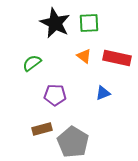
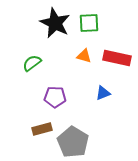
orange triangle: rotated 21 degrees counterclockwise
purple pentagon: moved 2 px down
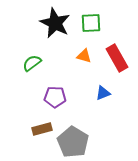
green square: moved 2 px right
red rectangle: rotated 48 degrees clockwise
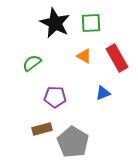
orange triangle: rotated 14 degrees clockwise
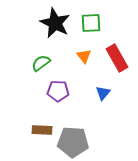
orange triangle: rotated 21 degrees clockwise
green semicircle: moved 9 px right
blue triangle: rotated 28 degrees counterclockwise
purple pentagon: moved 3 px right, 6 px up
brown rectangle: moved 1 px down; rotated 18 degrees clockwise
gray pentagon: rotated 28 degrees counterclockwise
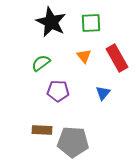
black star: moved 4 px left, 1 px up
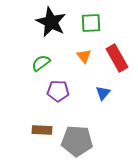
gray pentagon: moved 4 px right, 1 px up
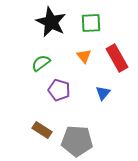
purple pentagon: moved 1 px right, 1 px up; rotated 15 degrees clockwise
brown rectangle: rotated 30 degrees clockwise
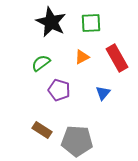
orange triangle: moved 2 px left, 1 px down; rotated 42 degrees clockwise
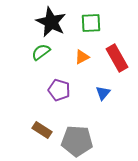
green semicircle: moved 11 px up
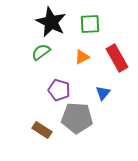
green square: moved 1 px left, 1 px down
gray pentagon: moved 23 px up
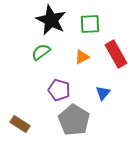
black star: moved 2 px up
red rectangle: moved 1 px left, 4 px up
gray pentagon: moved 3 px left, 2 px down; rotated 28 degrees clockwise
brown rectangle: moved 22 px left, 6 px up
